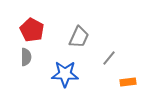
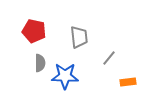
red pentagon: moved 2 px right, 1 px down; rotated 15 degrees counterclockwise
gray trapezoid: rotated 30 degrees counterclockwise
gray semicircle: moved 14 px right, 6 px down
blue star: moved 2 px down
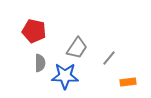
gray trapezoid: moved 2 px left, 11 px down; rotated 40 degrees clockwise
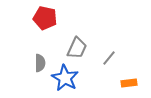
red pentagon: moved 11 px right, 13 px up
gray trapezoid: rotated 10 degrees counterclockwise
blue star: moved 2 px down; rotated 28 degrees clockwise
orange rectangle: moved 1 px right, 1 px down
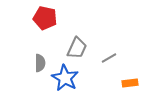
gray line: rotated 21 degrees clockwise
orange rectangle: moved 1 px right
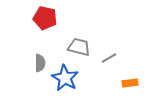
gray trapezoid: moved 2 px right, 1 px up; rotated 100 degrees counterclockwise
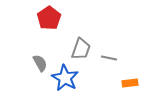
red pentagon: moved 4 px right; rotated 25 degrees clockwise
gray trapezoid: moved 2 px right, 2 px down; rotated 95 degrees clockwise
gray line: rotated 42 degrees clockwise
gray semicircle: rotated 30 degrees counterclockwise
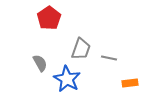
blue star: moved 2 px right, 1 px down
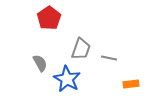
orange rectangle: moved 1 px right, 1 px down
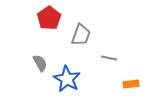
gray trapezoid: moved 14 px up
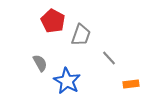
red pentagon: moved 4 px right, 3 px down; rotated 10 degrees counterclockwise
gray line: rotated 35 degrees clockwise
blue star: moved 2 px down
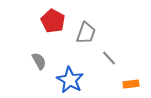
gray trapezoid: moved 5 px right, 2 px up
gray semicircle: moved 1 px left, 2 px up
blue star: moved 3 px right, 1 px up
